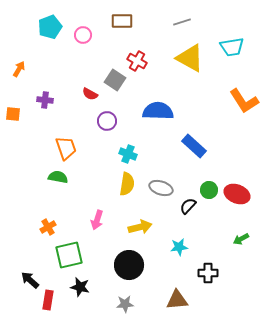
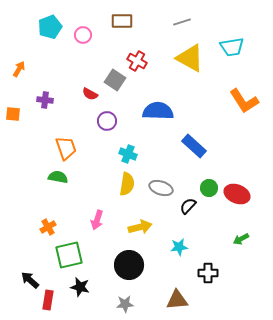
green circle: moved 2 px up
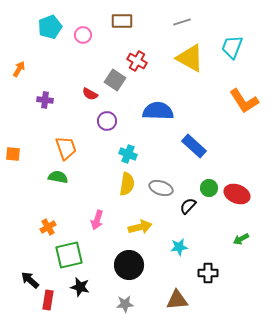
cyan trapezoid: rotated 120 degrees clockwise
orange square: moved 40 px down
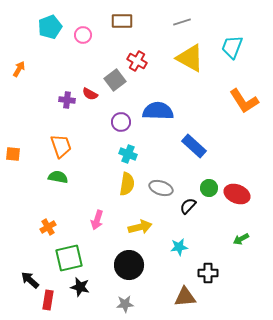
gray square: rotated 20 degrees clockwise
purple cross: moved 22 px right
purple circle: moved 14 px right, 1 px down
orange trapezoid: moved 5 px left, 2 px up
green square: moved 3 px down
brown triangle: moved 8 px right, 3 px up
